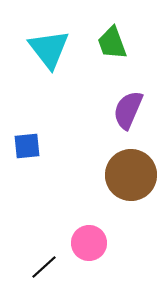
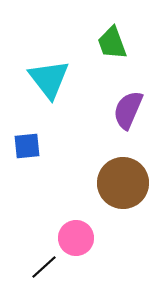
cyan triangle: moved 30 px down
brown circle: moved 8 px left, 8 px down
pink circle: moved 13 px left, 5 px up
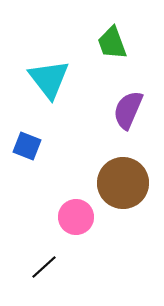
blue square: rotated 28 degrees clockwise
pink circle: moved 21 px up
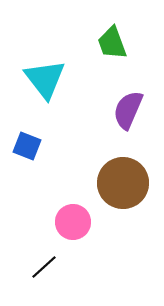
cyan triangle: moved 4 px left
pink circle: moved 3 px left, 5 px down
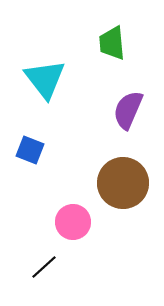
green trapezoid: rotated 15 degrees clockwise
blue square: moved 3 px right, 4 px down
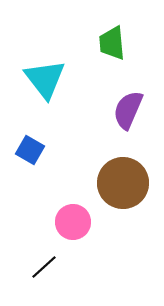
blue square: rotated 8 degrees clockwise
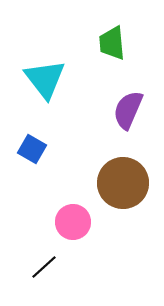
blue square: moved 2 px right, 1 px up
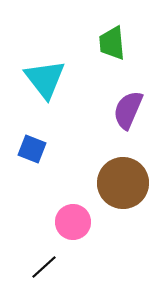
blue square: rotated 8 degrees counterclockwise
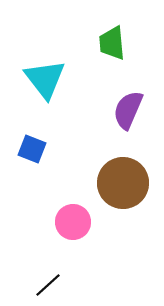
black line: moved 4 px right, 18 px down
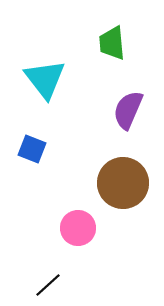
pink circle: moved 5 px right, 6 px down
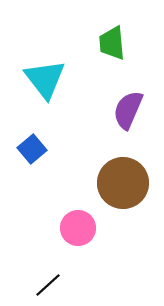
blue square: rotated 28 degrees clockwise
